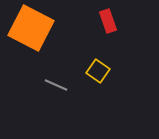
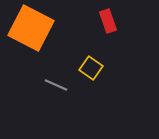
yellow square: moved 7 px left, 3 px up
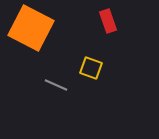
yellow square: rotated 15 degrees counterclockwise
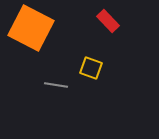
red rectangle: rotated 25 degrees counterclockwise
gray line: rotated 15 degrees counterclockwise
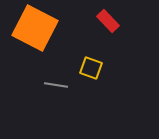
orange square: moved 4 px right
